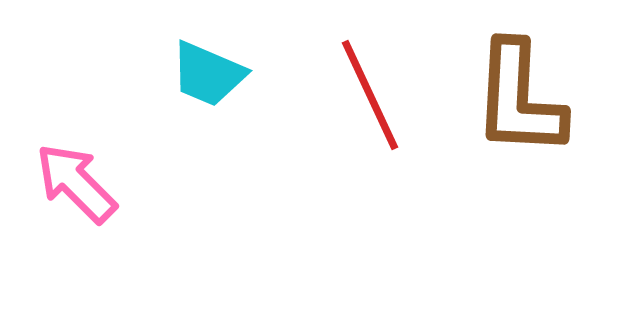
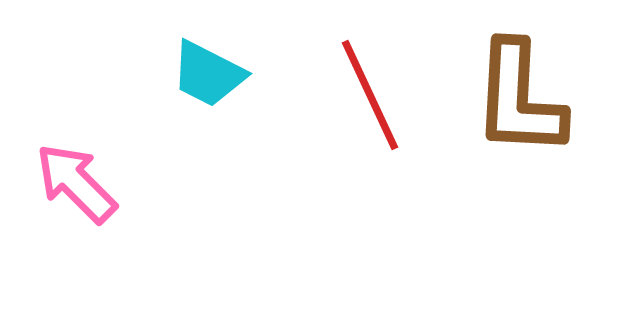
cyan trapezoid: rotated 4 degrees clockwise
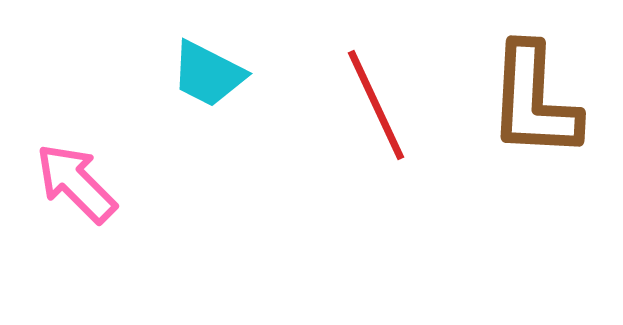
red line: moved 6 px right, 10 px down
brown L-shape: moved 15 px right, 2 px down
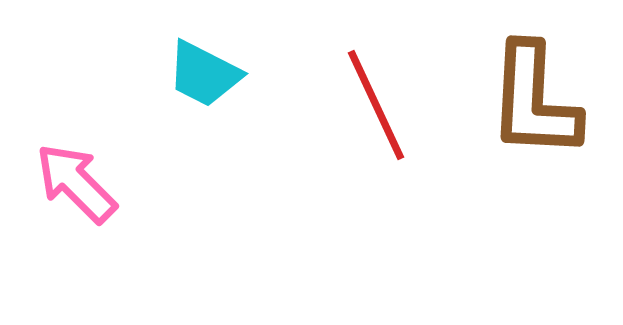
cyan trapezoid: moved 4 px left
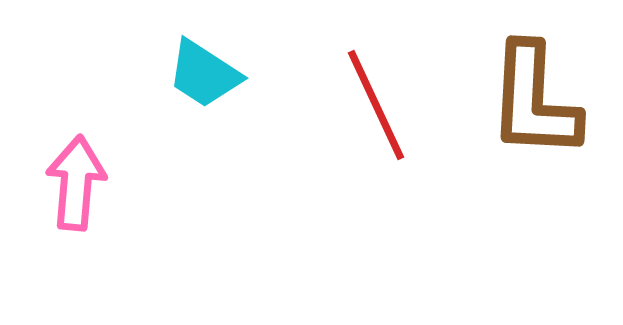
cyan trapezoid: rotated 6 degrees clockwise
pink arrow: rotated 50 degrees clockwise
